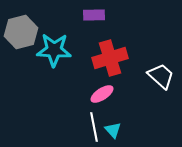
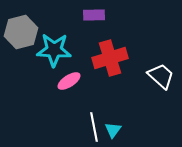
pink ellipse: moved 33 px left, 13 px up
cyan triangle: rotated 18 degrees clockwise
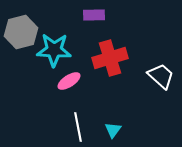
white line: moved 16 px left
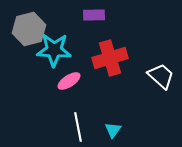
gray hexagon: moved 8 px right, 3 px up
